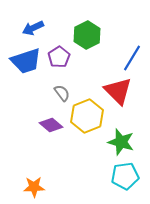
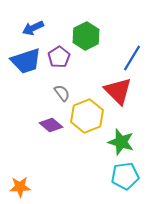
green hexagon: moved 1 px left, 1 px down
orange star: moved 14 px left
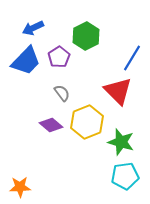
blue trapezoid: rotated 28 degrees counterclockwise
yellow hexagon: moved 6 px down
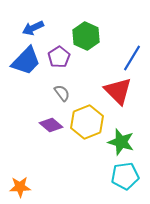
green hexagon: rotated 8 degrees counterclockwise
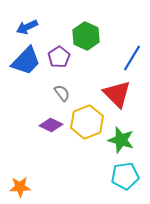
blue arrow: moved 6 px left, 1 px up
red triangle: moved 1 px left, 3 px down
purple diamond: rotated 15 degrees counterclockwise
green star: moved 2 px up
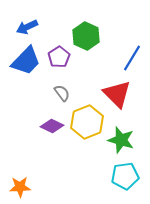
purple diamond: moved 1 px right, 1 px down
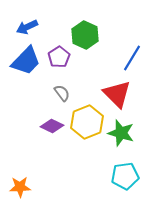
green hexagon: moved 1 px left, 1 px up
green star: moved 7 px up
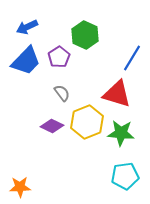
red triangle: rotated 28 degrees counterclockwise
green star: rotated 12 degrees counterclockwise
